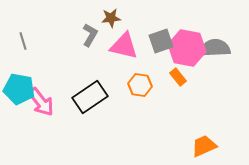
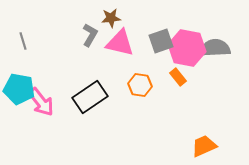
pink triangle: moved 4 px left, 3 px up
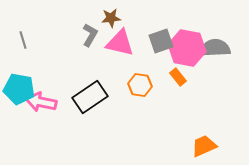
gray line: moved 1 px up
pink arrow: rotated 140 degrees clockwise
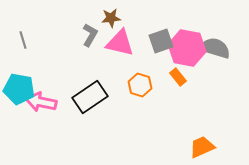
gray semicircle: rotated 20 degrees clockwise
orange hexagon: rotated 10 degrees clockwise
orange trapezoid: moved 2 px left, 1 px down
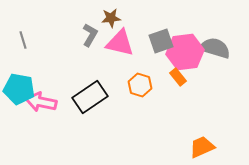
pink hexagon: moved 2 px left, 4 px down; rotated 18 degrees counterclockwise
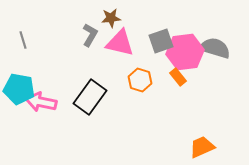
orange hexagon: moved 5 px up
black rectangle: rotated 20 degrees counterclockwise
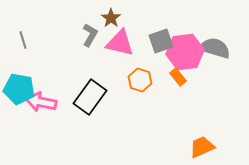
brown star: rotated 30 degrees counterclockwise
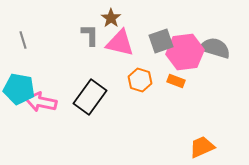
gray L-shape: rotated 30 degrees counterclockwise
orange rectangle: moved 2 px left, 4 px down; rotated 30 degrees counterclockwise
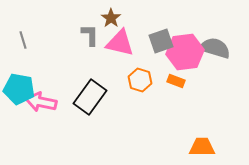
orange trapezoid: rotated 24 degrees clockwise
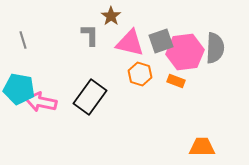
brown star: moved 2 px up
pink triangle: moved 10 px right
gray semicircle: rotated 76 degrees clockwise
orange hexagon: moved 6 px up
